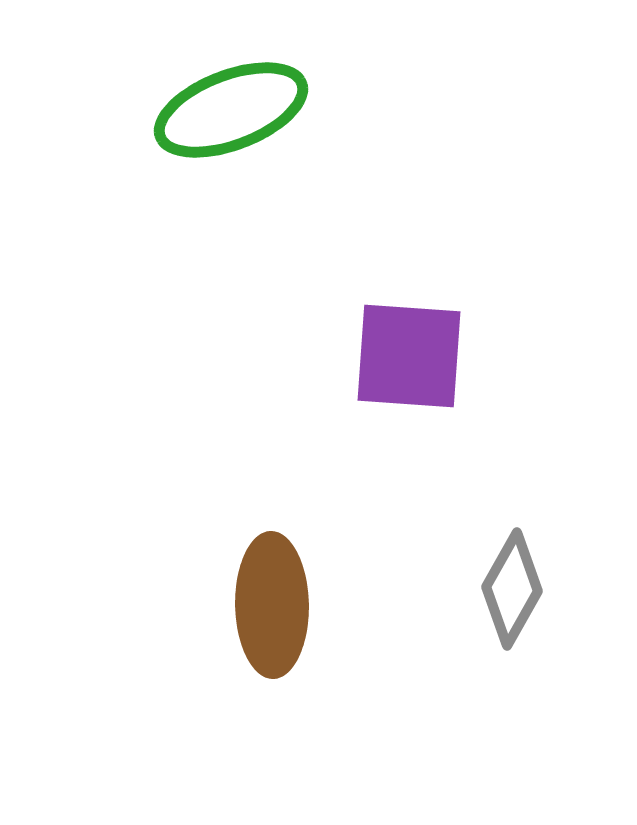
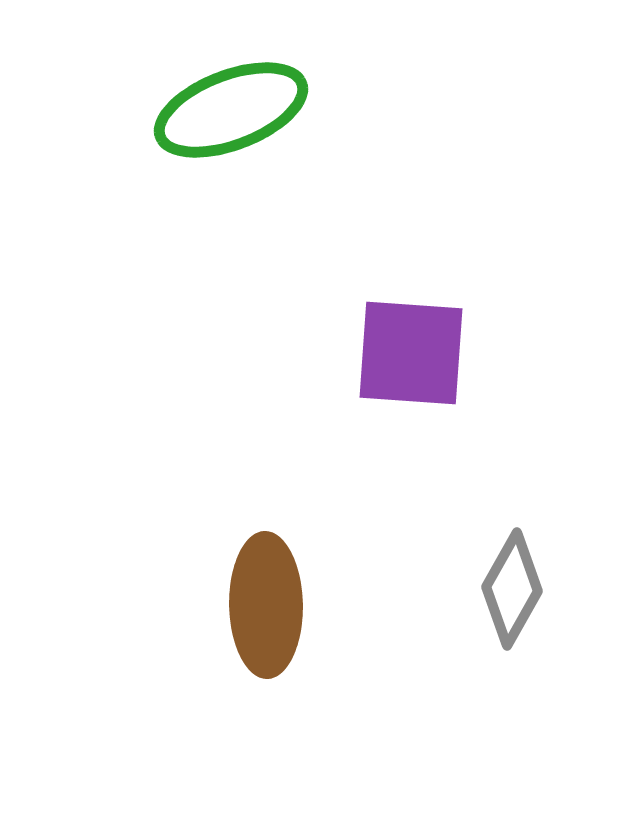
purple square: moved 2 px right, 3 px up
brown ellipse: moved 6 px left
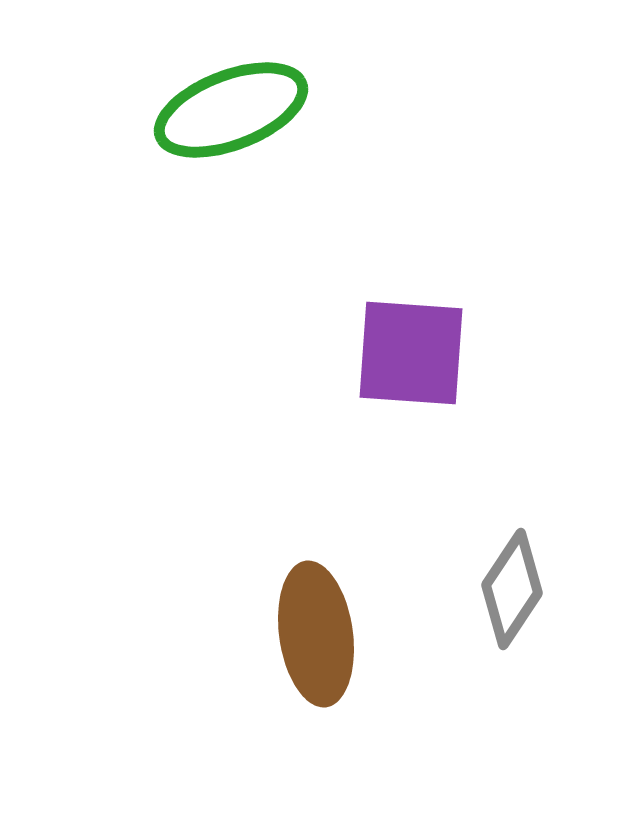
gray diamond: rotated 4 degrees clockwise
brown ellipse: moved 50 px right, 29 px down; rotated 7 degrees counterclockwise
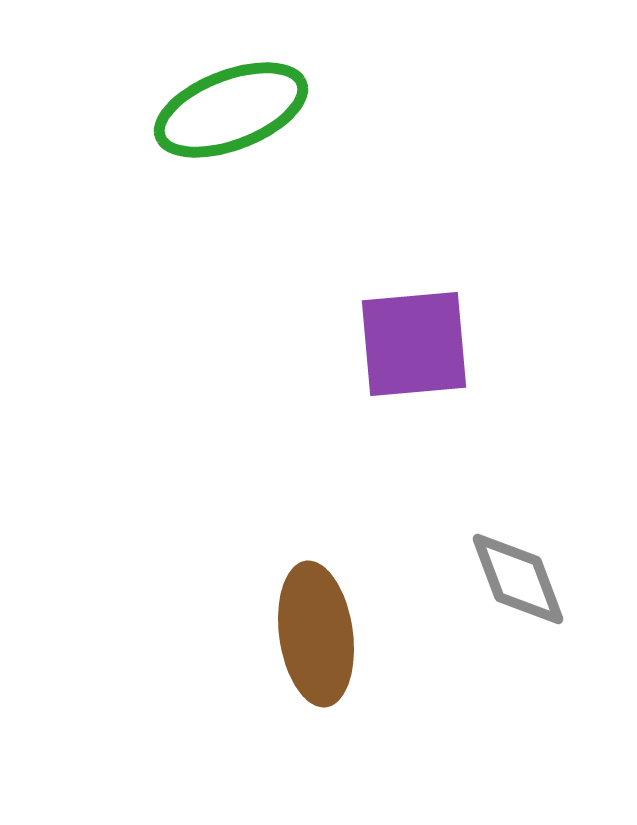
purple square: moved 3 px right, 9 px up; rotated 9 degrees counterclockwise
gray diamond: moved 6 px right, 10 px up; rotated 54 degrees counterclockwise
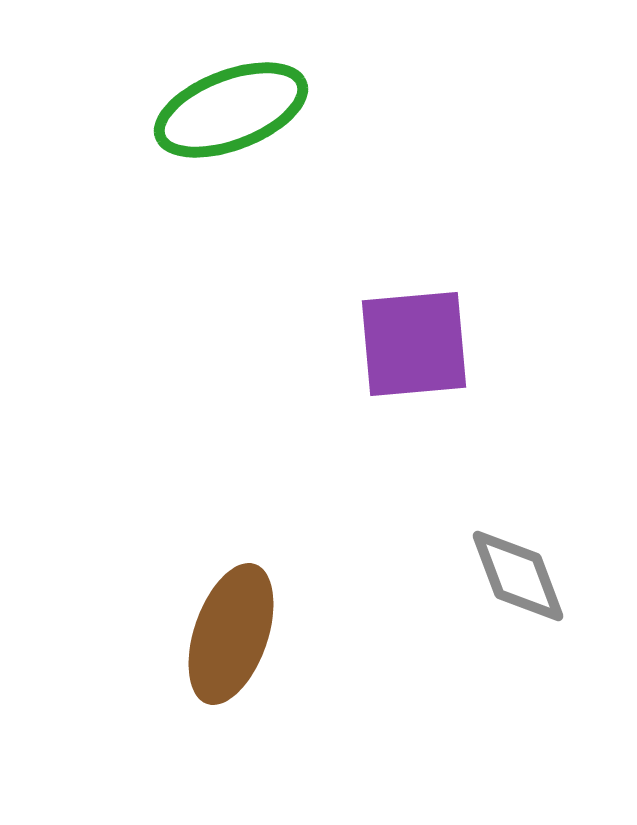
gray diamond: moved 3 px up
brown ellipse: moved 85 px left; rotated 27 degrees clockwise
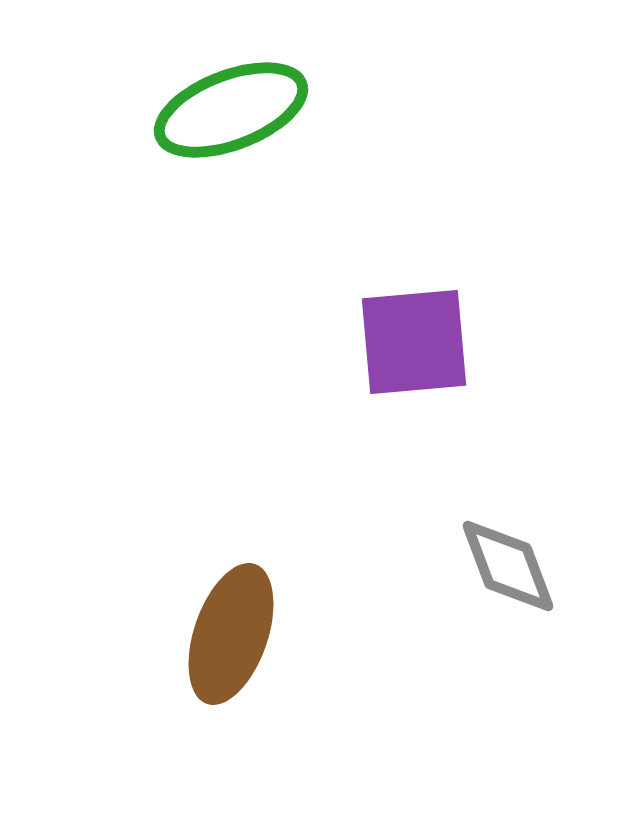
purple square: moved 2 px up
gray diamond: moved 10 px left, 10 px up
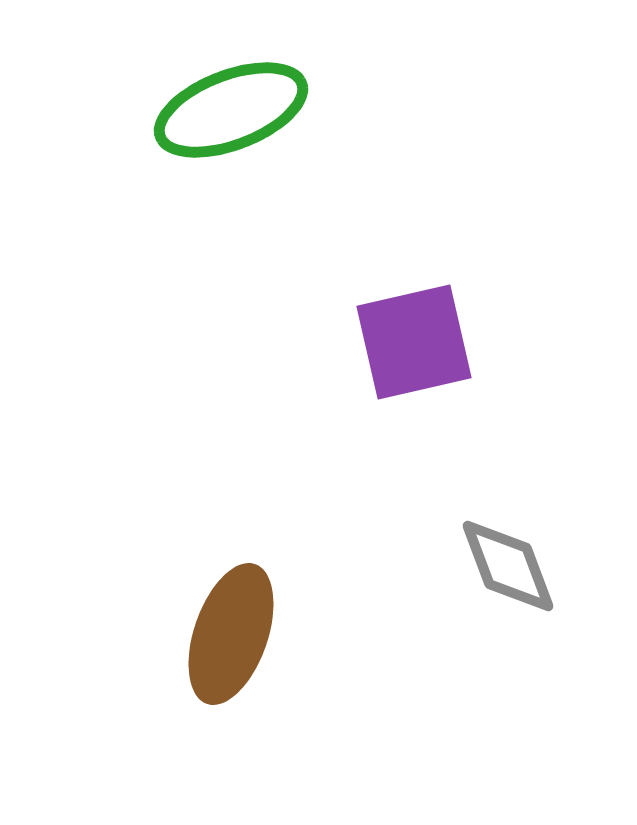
purple square: rotated 8 degrees counterclockwise
